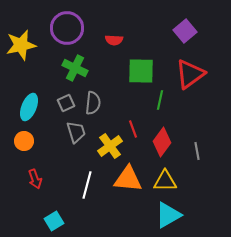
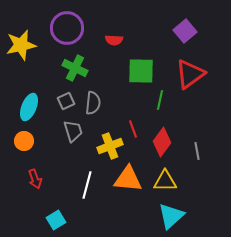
gray square: moved 2 px up
gray trapezoid: moved 3 px left, 1 px up
yellow cross: rotated 15 degrees clockwise
cyan triangle: moved 3 px right, 1 px down; rotated 12 degrees counterclockwise
cyan square: moved 2 px right, 1 px up
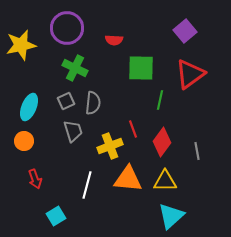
green square: moved 3 px up
cyan square: moved 4 px up
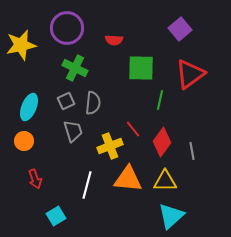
purple square: moved 5 px left, 2 px up
red line: rotated 18 degrees counterclockwise
gray line: moved 5 px left
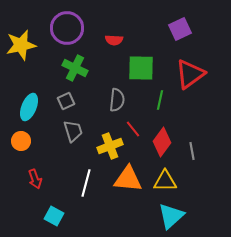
purple square: rotated 15 degrees clockwise
gray semicircle: moved 24 px right, 3 px up
orange circle: moved 3 px left
white line: moved 1 px left, 2 px up
cyan square: moved 2 px left; rotated 30 degrees counterclockwise
